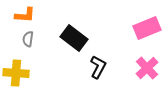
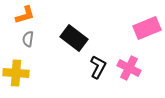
orange L-shape: rotated 20 degrees counterclockwise
pink cross: moved 18 px left; rotated 20 degrees counterclockwise
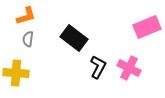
orange L-shape: moved 1 px right, 1 px down
pink rectangle: moved 1 px up
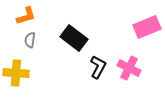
gray semicircle: moved 2 px right, 1 px down
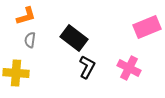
black L-shape: moved 11 px left
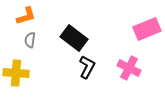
pink rectangle: moved 2 px down
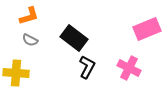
orange L-shape: moved 3 px right
gray semicircle: rotated 70 degrees counterclockwise
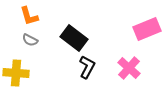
orange L-shape: rotated 90 degrees clockwise
pink cross: rotated 15 degrees clockwise
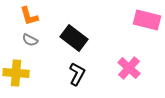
pink rectangle: moved 9 px up; rotated 36 degrees clockwise
black L-shape: moved 10 px left, 7 px down
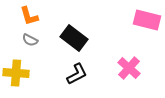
black L-shape: rotated 35 degrees clockwise
